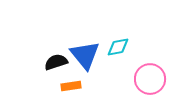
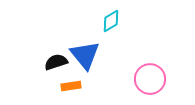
cyan diamond: moved 7 px left, 26 px up; rotated 20 degrees counterclockwise
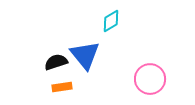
orange rectangle: moved 9 px left, 1 px down
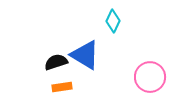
cyan diamond: moved 2 px right; rotated 35 degrees counterclockwise
blue triangle: rotated 20 degrees counterclockwise
pink circle: moved 2 px up
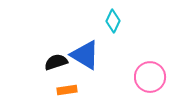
orange rectangle: moved 5 px right, 3 px down
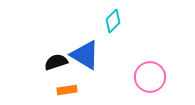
cyan diamond: rotated 20 degrees clockwise
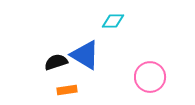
cyan diamond: rotated 45 degrees clockwise
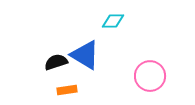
pink circle: moved 1 px up
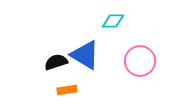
pink circle: moved 10 px left, 15 px up
